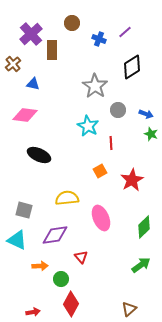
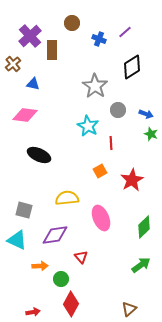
purple cross: moved 1 px left, 2 px down
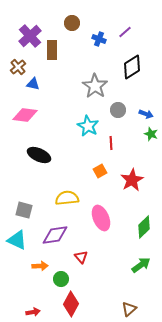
brown cross: moved 5 px right, 3 px down
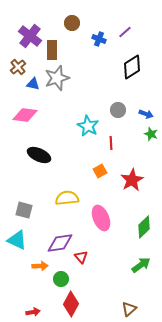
purple cross: rotated 10 degrees counterclockwise
gray star: moved 38 px left, 8 px up; rotated 20 degrees clockwise
purple diamond: moved 5 px right, 8 px down
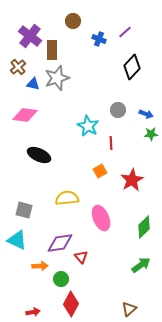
brown circle: moved 1 px right, 2 px up
black diamond: rotated 15 degrees counterclockwise
green star: rotated 24 degrees counterclockwise
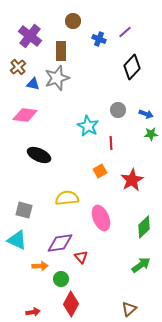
brown rectangle: moved 9 px right, 1 px down
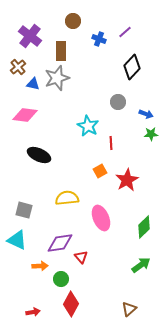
gray circle: moved 8 px up
red star: moved 5 px left
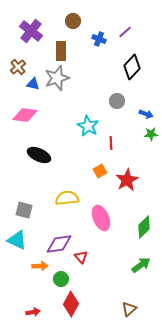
purple cross: moved 1 px right, 5 px up
gray circle: moved 1 px left, 1 px up
purple diamond: moved 1 px left, 1 px down
